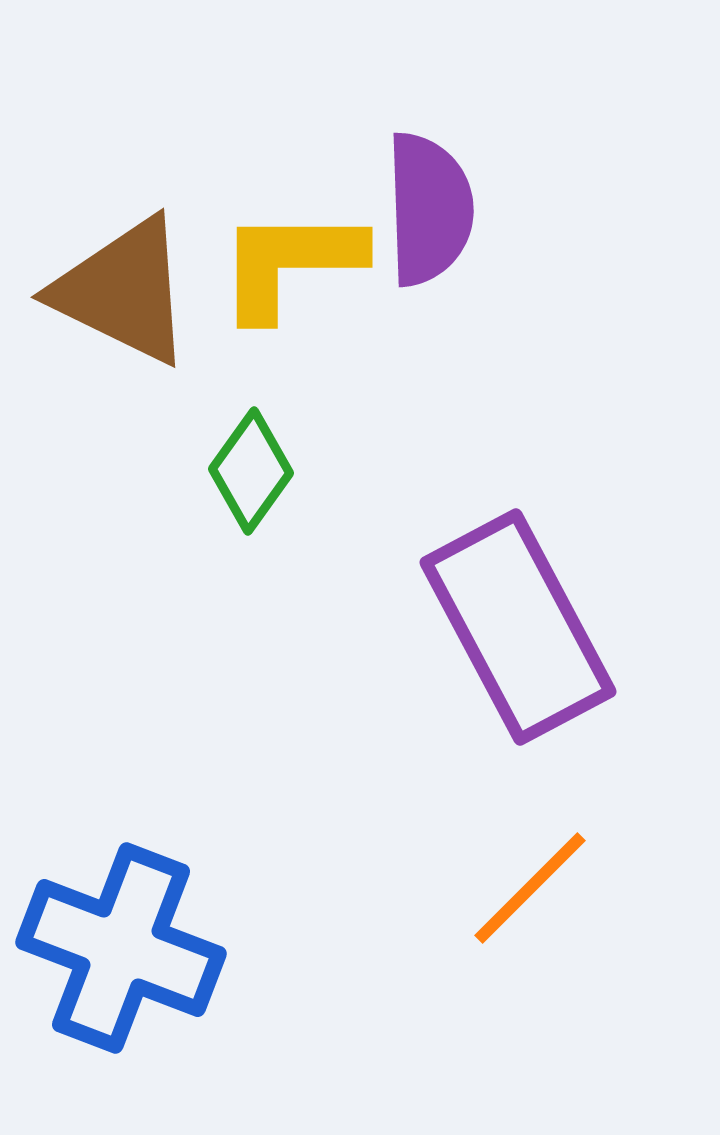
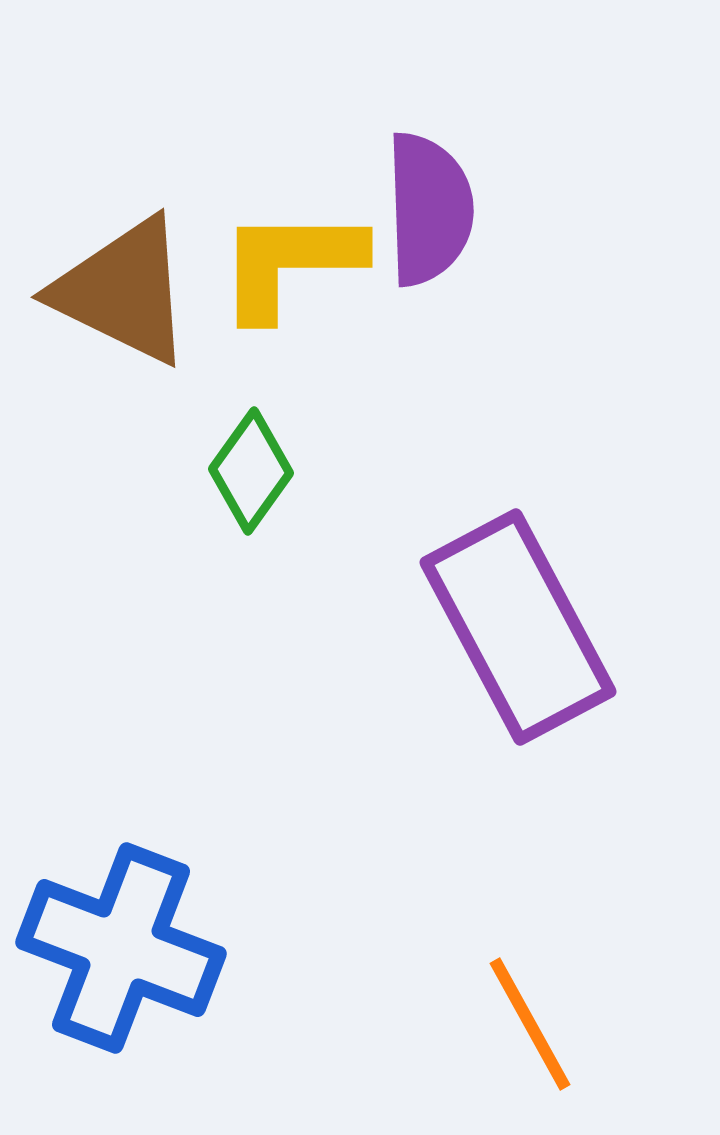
orange line: moved 136 px down; rotated 74 degrees counterclockwise
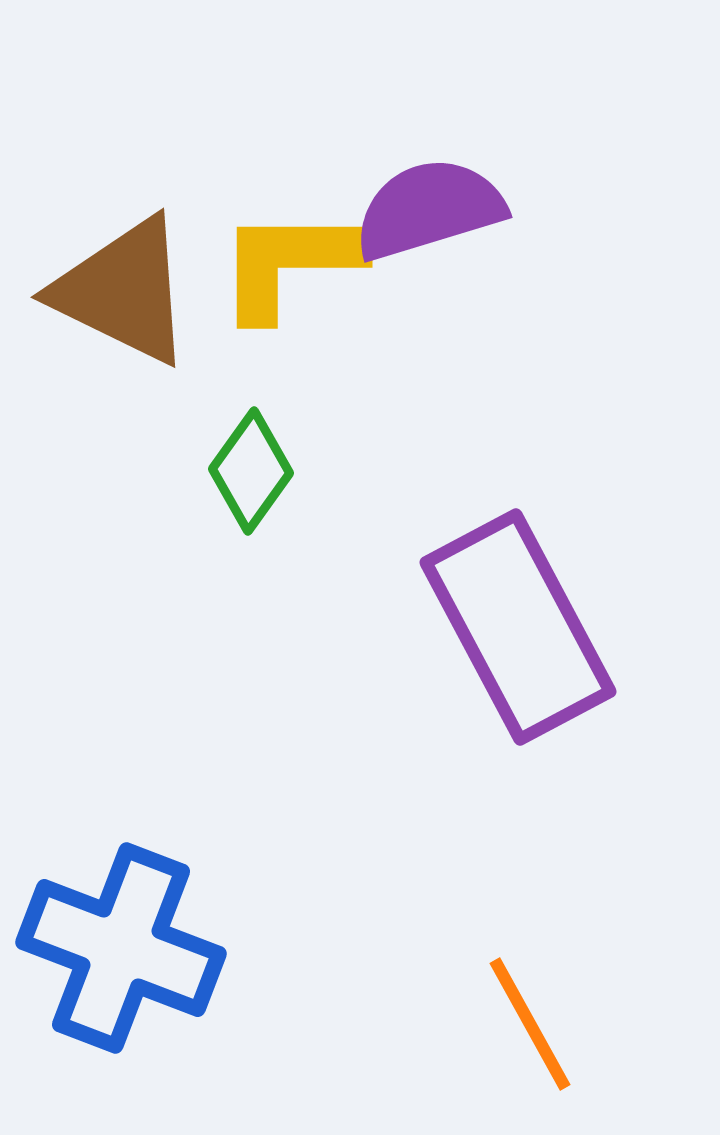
purple semicircle: rotated 105 degrees counterclockwise
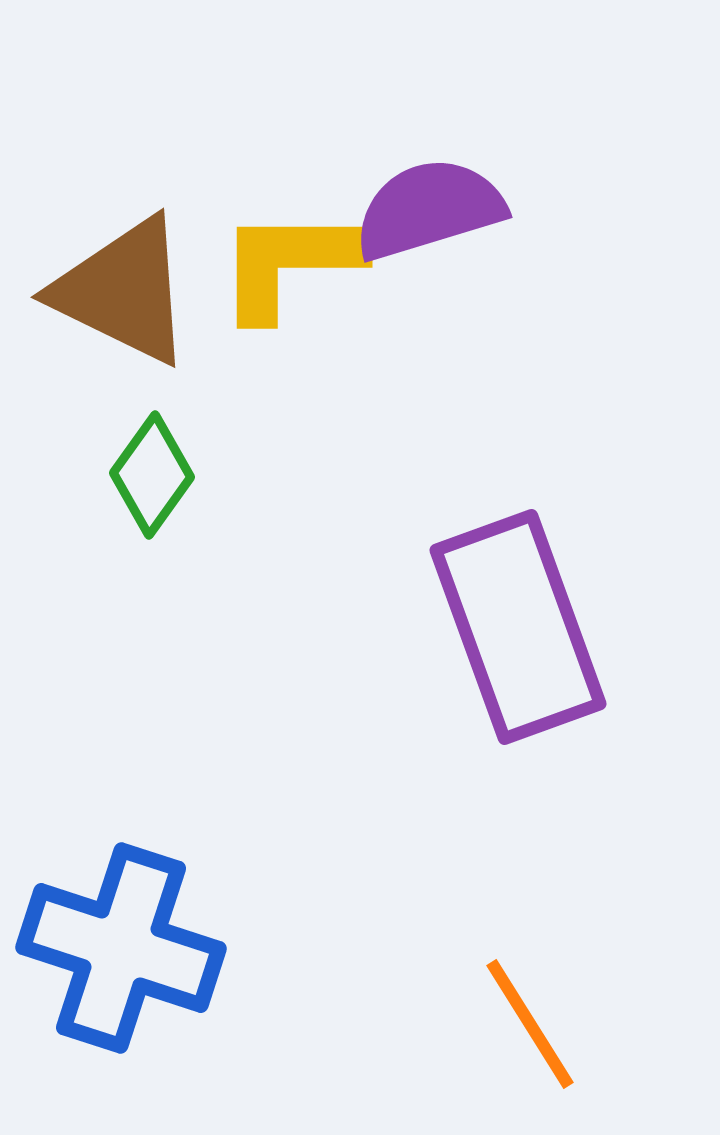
green diamond: moved 99 px left, 4 px down
purple rectangle: rotated 8 degrees clockwise
blue cross: rotated 3 degrees counterclockwise
orange line: rotated 3 degrees counterclockwise
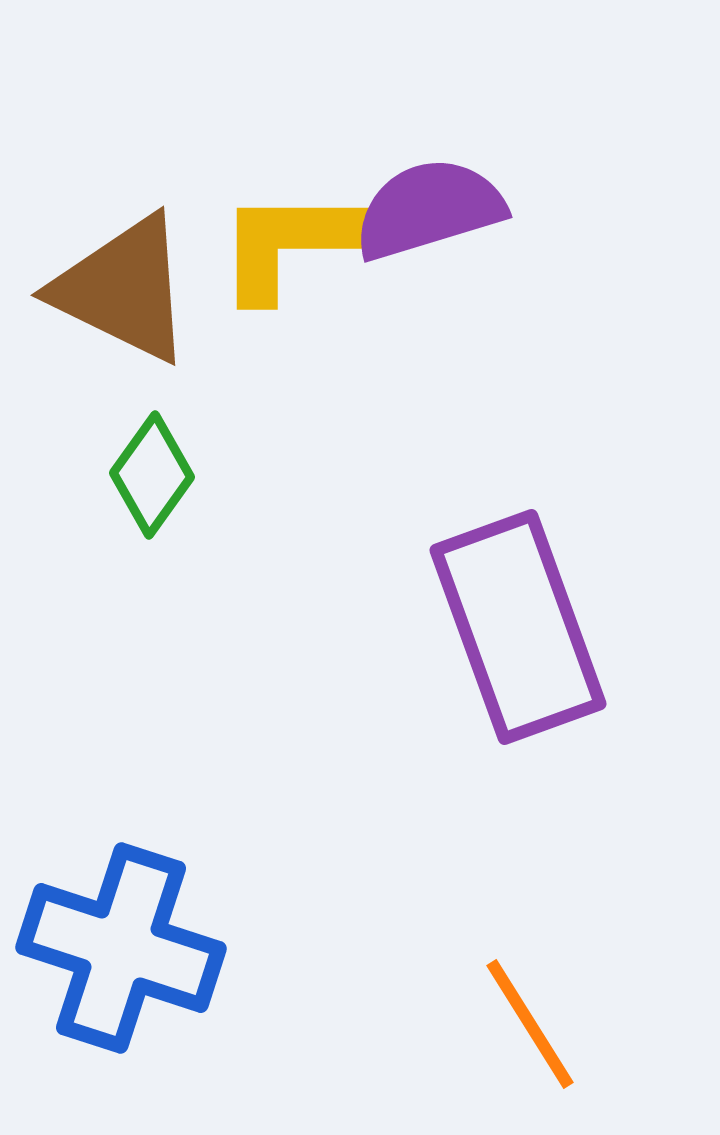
yellow L-shape: moved 19 px up
brown triangle: moved 2 px up
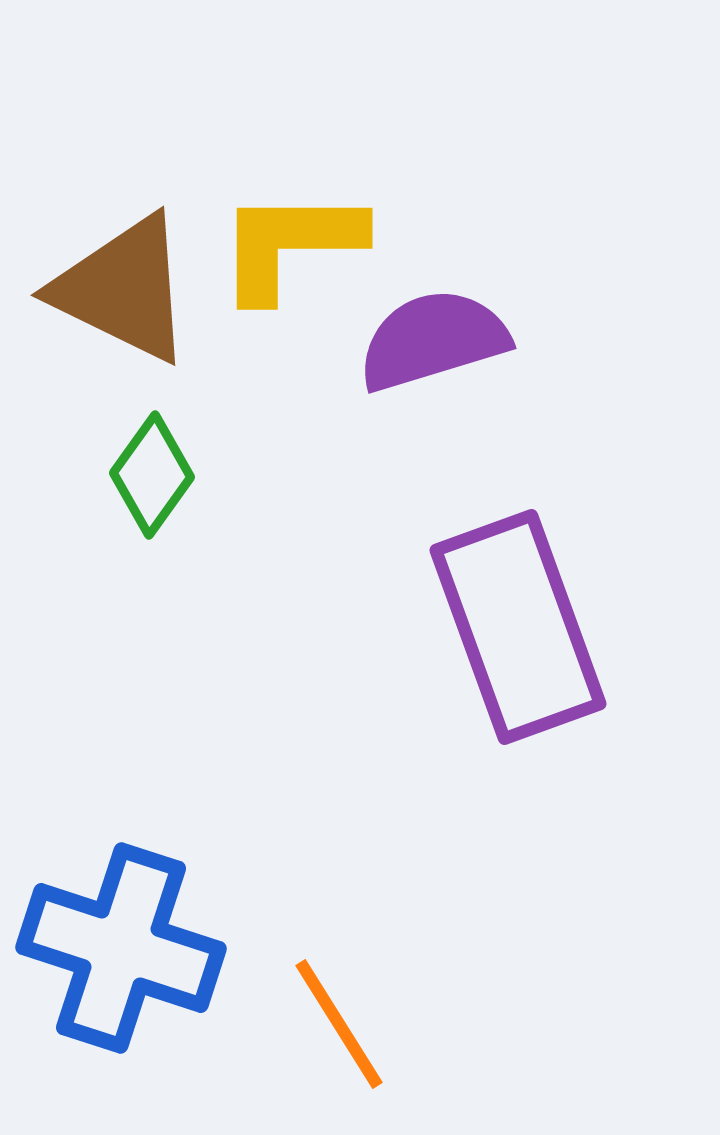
purple semicircle: moved 4 px right, 131 px down
orange line: moved 191 px left
